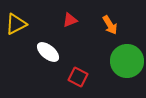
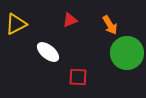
green circle: moved 8 px up
red square: rotated 24 degrees counterclockwise
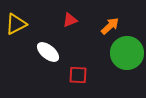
orange arrow: moved 1 px down; rotated 102 degrees counterclockwise
red square: moved 2 px up
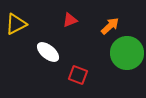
red square: rotated 18 degrees clockwise
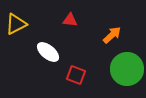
red triangle: rotated 28 degrees clockwise
orange arrow: moved 2 px right, 9 px down
green circle: moved 16 px down
red square: moved 2 px left
